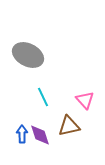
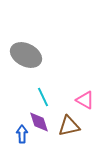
gray ellipse: moved 2 px left
pink triangle: rotated 18 degrees counterclockwise
purple diamond: moved 1 px left, 13 px up
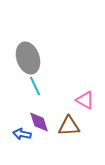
gray ellipse: moved 2 px right, 3 px down; rotated 44 degrees clockwise
cyan line: moved 8 px left, 11 px up
brown triangle: rotated 10 degrees clockwise
blue arrow: rotated 78 degrees counterclockwise
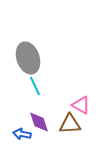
pink triangle: moved 4 px left, 5 px down
brown triangle: moved 1 px right, 2 px up
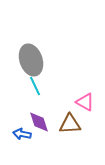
gray ellipse: moved 3 px right, 2 px down
pink triangle: moved 4 px right, 3 px up
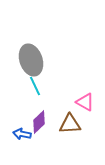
purple diamond: rotated 65 degrees clockwise
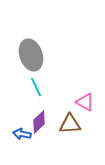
gray ellipse: moved 5 px up
cyan line: moved 1 px right, 1 px down
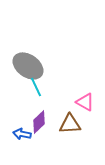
gray ellipse: moved 3 px left, 11 px down; rotated 36 degrees counterclockwise
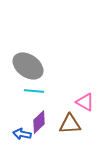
cyan line: moved 2 px left, 4 px down; rotated 60 degrees counterclockwise
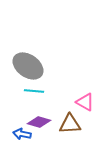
purple diamond: rotated 60 degrees clockwise
